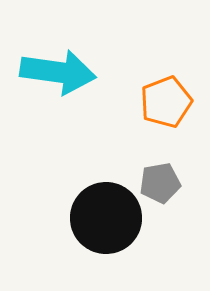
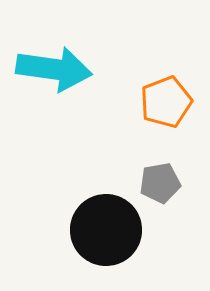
cyan arrow: moved 4 px left, 3 px up
black circle: moved 12 px down
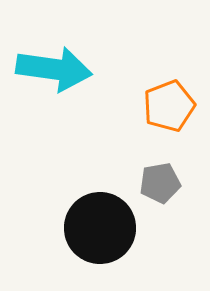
orange pentagon: moved 3 px right, 4 px down
black circle: moved 6 px left, 2 px up
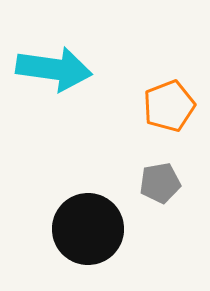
black circle: moved 12 px left, 1 px down
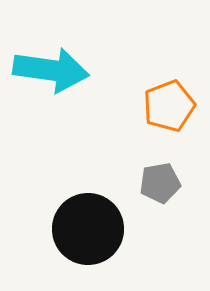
cyan arrow: moved 3 px left, 1 px down
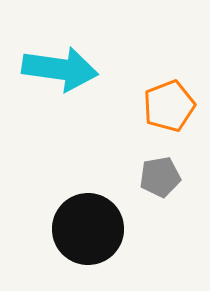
cyan arrow: moved 9 px right, 1 px up
gray pentagon: moved 6 px up
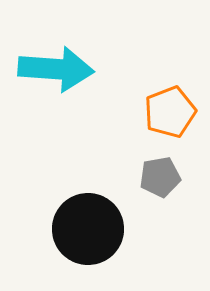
cyan arrow: moved 4 px left; rotated 4 degrees counterclockwise
orange pentagon: moved 1 px right, 6 px down
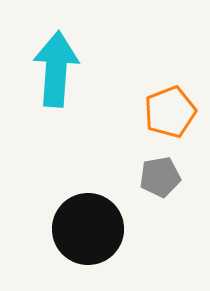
cyan arrow: rotated 90 degrees counterclockwise
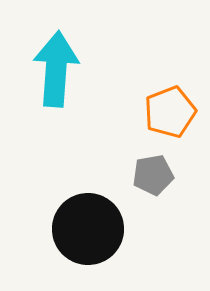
gray pentagon: moved 7 px left, 2 px up
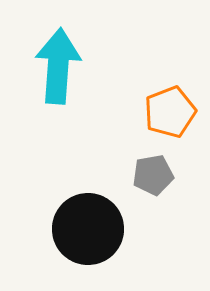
cyan arrow: moved 2 px right, 3 px up
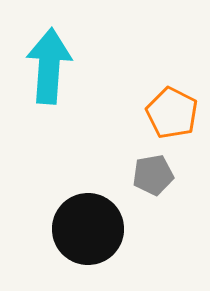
cyan arrow: moved 9 px left
orange pentagon: moved 2 px right, 1 px down; rotated 24 degrees counterclockwise
